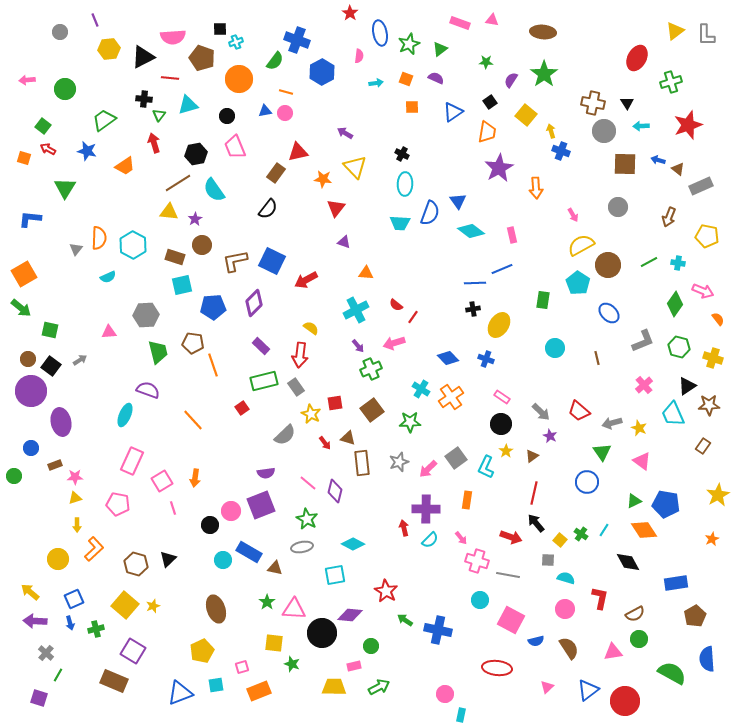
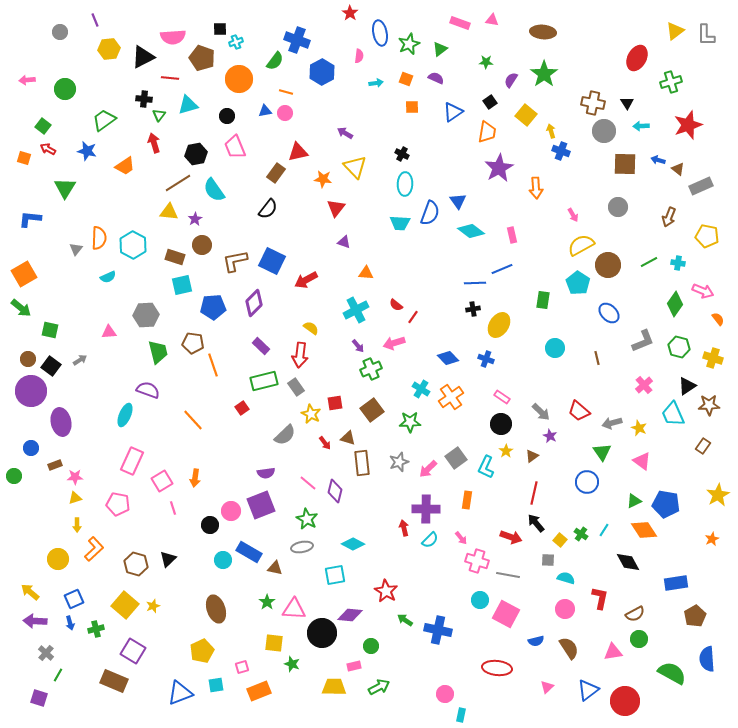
pink square at (511, 620): moved 5 px left, 6 px up
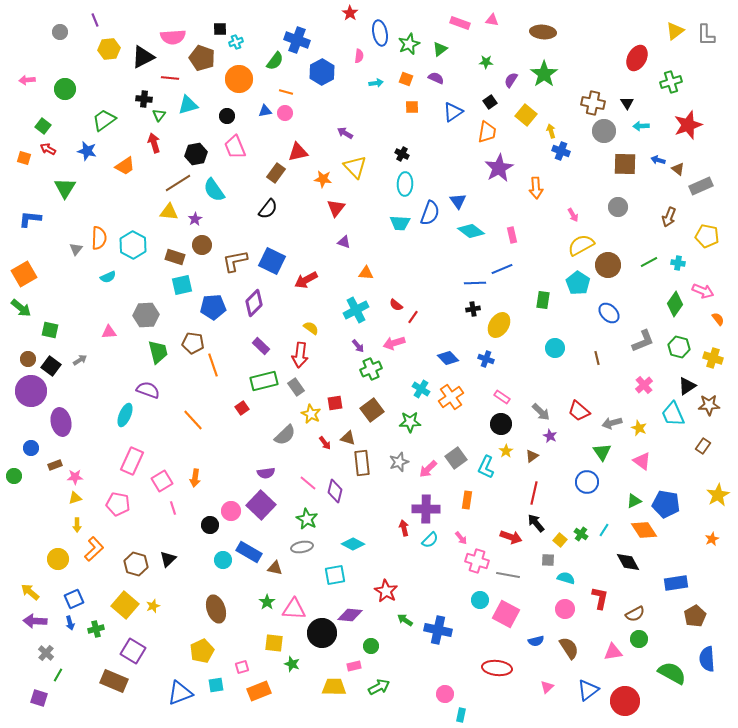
purple square at (261, 505): rotated 24 degrees counterclockwise
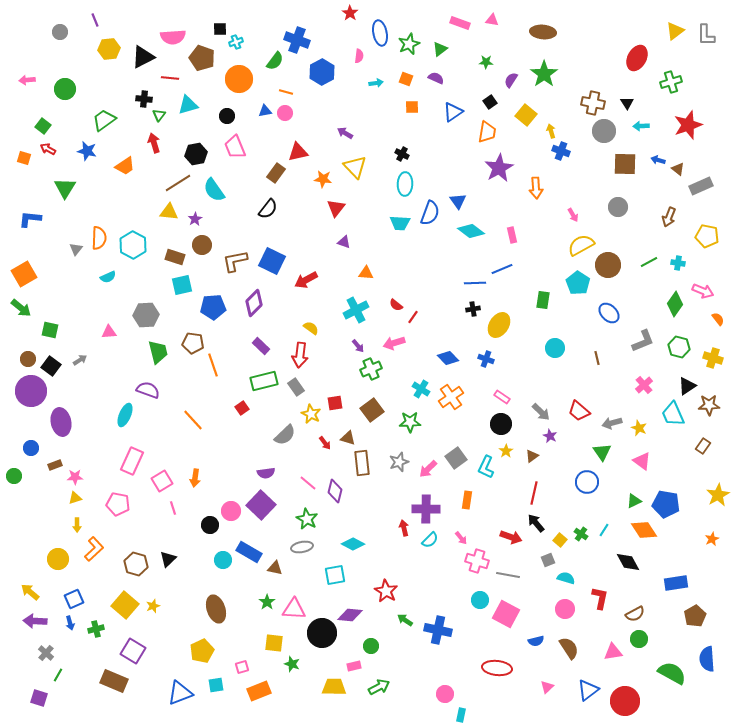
gray square at (548, 560): rotated 24 degrees counterclockwise
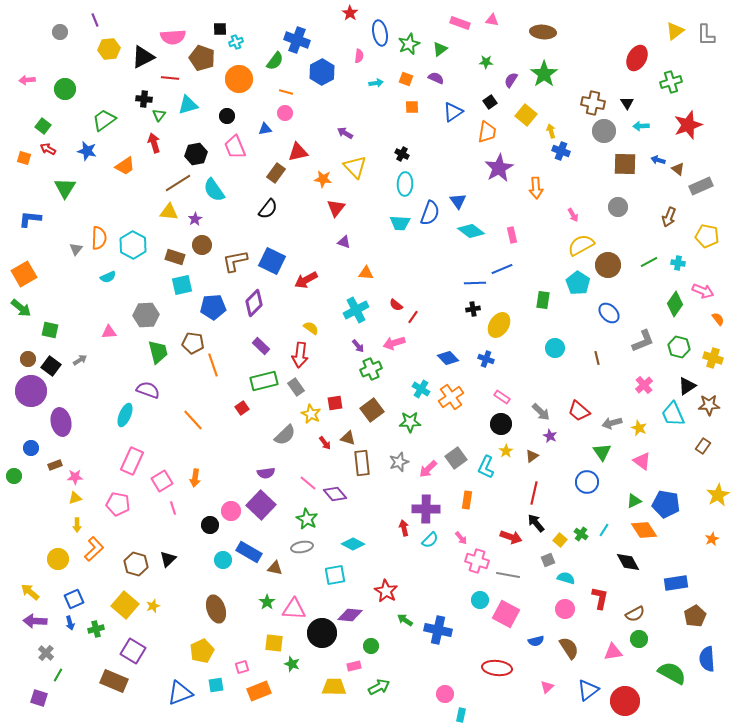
blue triangle at (265, 111): moved 18 px down
purple diamond at (335, 491): moved 3 px down; rotated 55 degrees counterclockwise
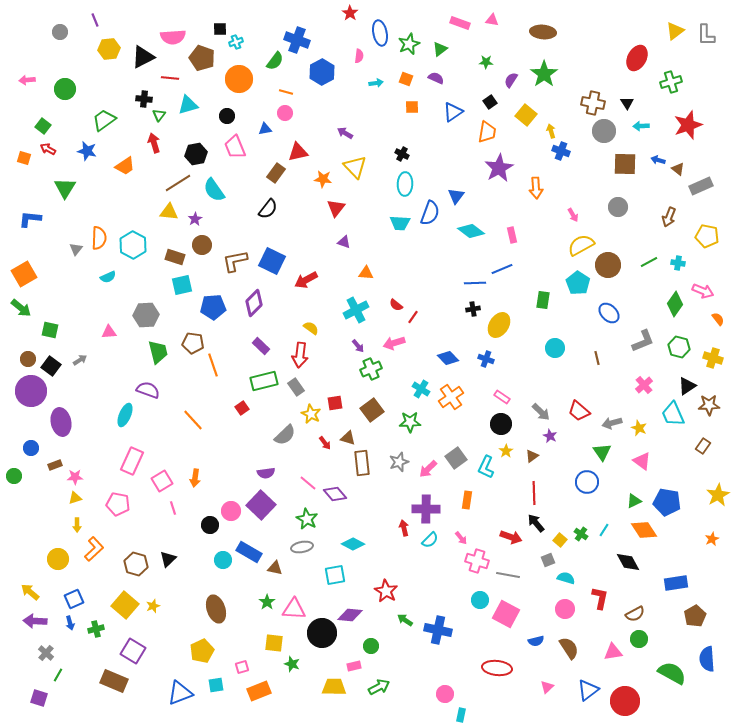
blue triangle at (458, 201): moved 2 px left, 5 px up; rotated 12 degrees clockwise
red line at (534, 493): rotated 15 degrees counterclockwise
blue pentagon at (666, 504): moved 1 px right, 2 px up
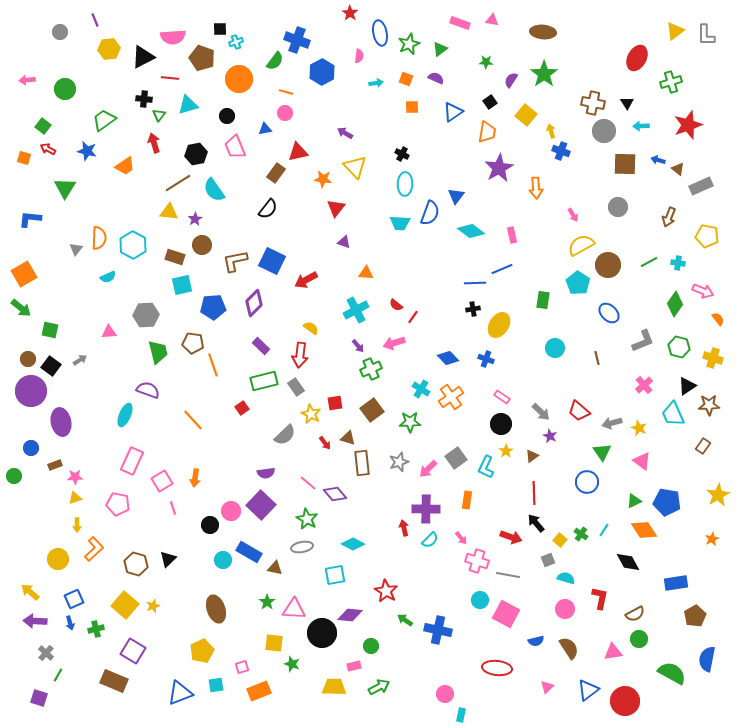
blue semicircle at (707, 659): rotated 15 degrees clockwise
